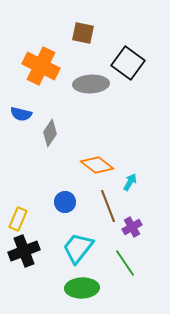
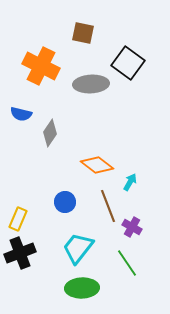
purple cross: rotated 30 degrees counterclockwise
black cross: moved 4 px left, 2 px down
green line: moved 2 px right
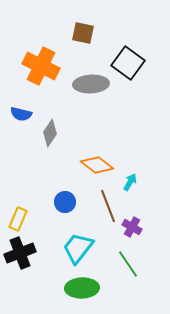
green line: moved 1 px right, 1 px down
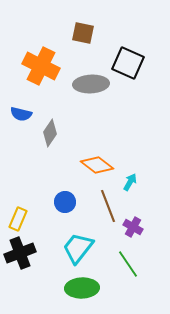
black square: rotated 12 degrees counterclockwise
purple cross: moved 1 px right
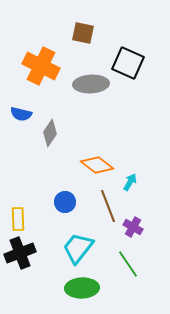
yellow rectangle: rotated 25 degrees counterclockwise
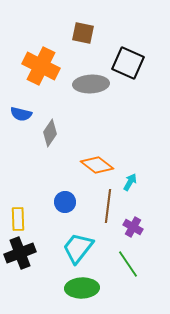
brown line: rotated 28 degrees clockwise
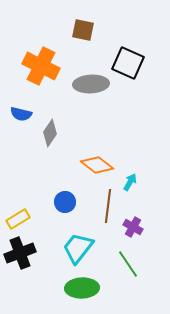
brown square: moved 3 px up
yellow rectangle: rotated 60 degrees clockwise
